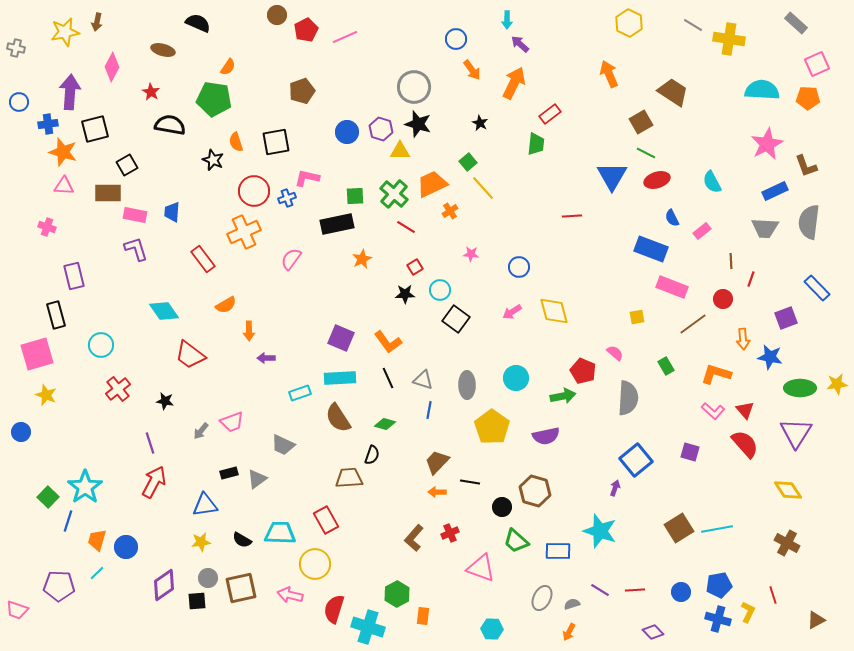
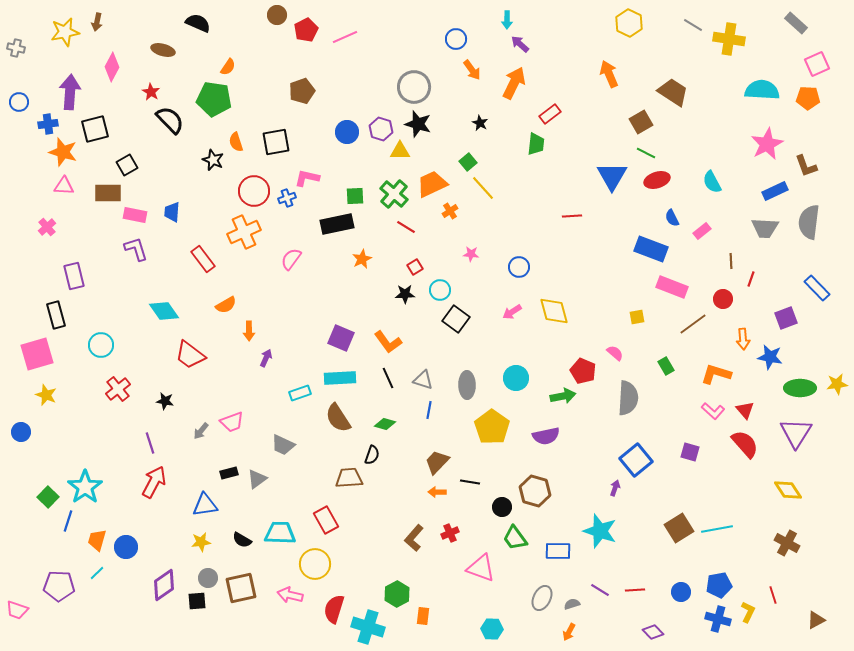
black semicircle at (170, 125): moved 5 px up; rotated 36 degrees clockwise
pink cross at (47, 227): rotated 30 degrees clockwise
purple arrow at (266, 358): rotated 114 degrees clockwise
green trapezoid at (516, 541): moved 1 px left, 3 px up; rotated 12 degrees clockwise
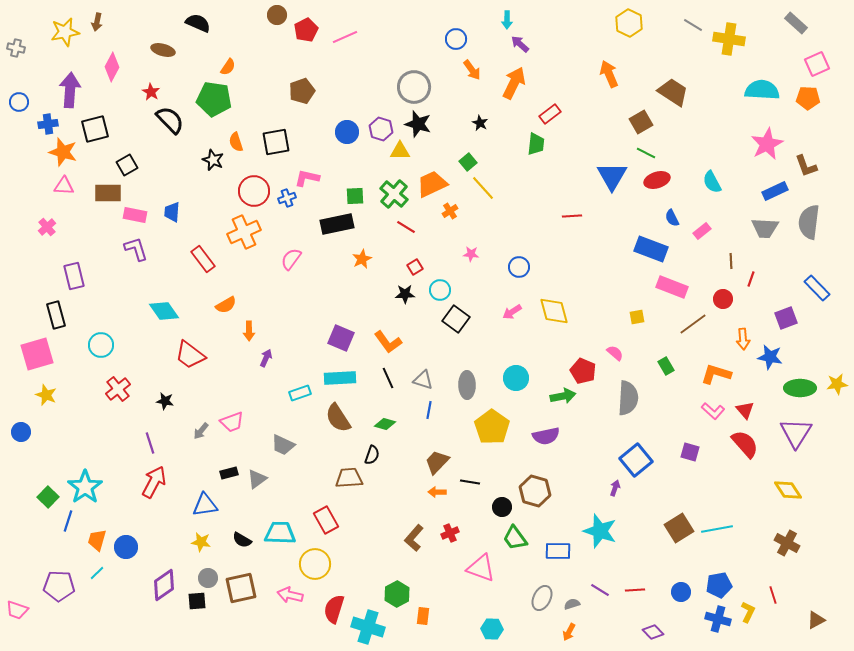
purple arrow at (70, 92): moved 2 px up
yellow star at (201, 542): rotated 18 degrees clockwise
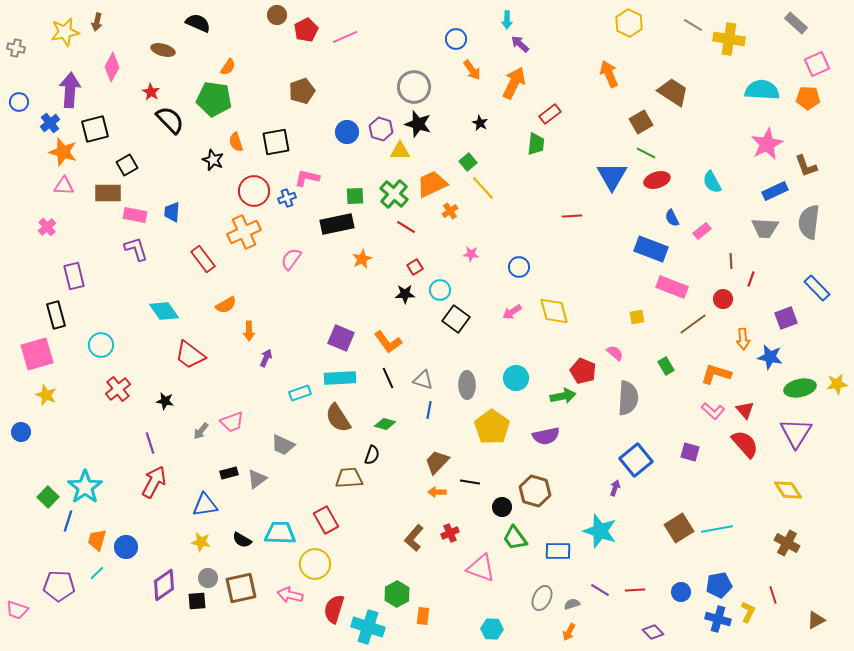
blue cross at (48, 124): moved 2 px right, 1 px up; rotated 30 degrees counterclockwise
green ellipse at (800, 388): rotated 12 degrees counterclockwise
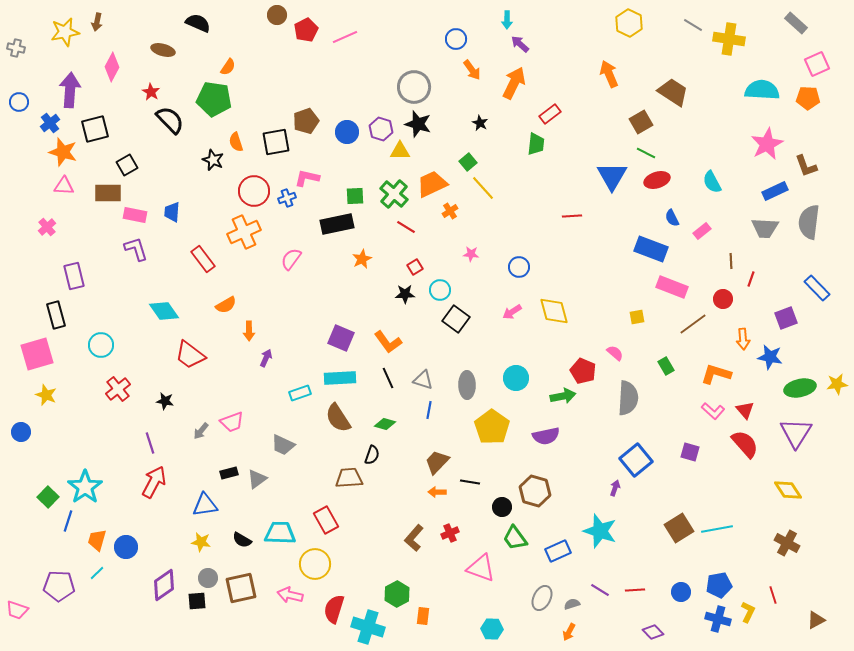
brown pentagon at (302, 91): moved 4 px right, 30 px down
blue rectangle at (558, 551): rotated 25 degrees counterclockwise
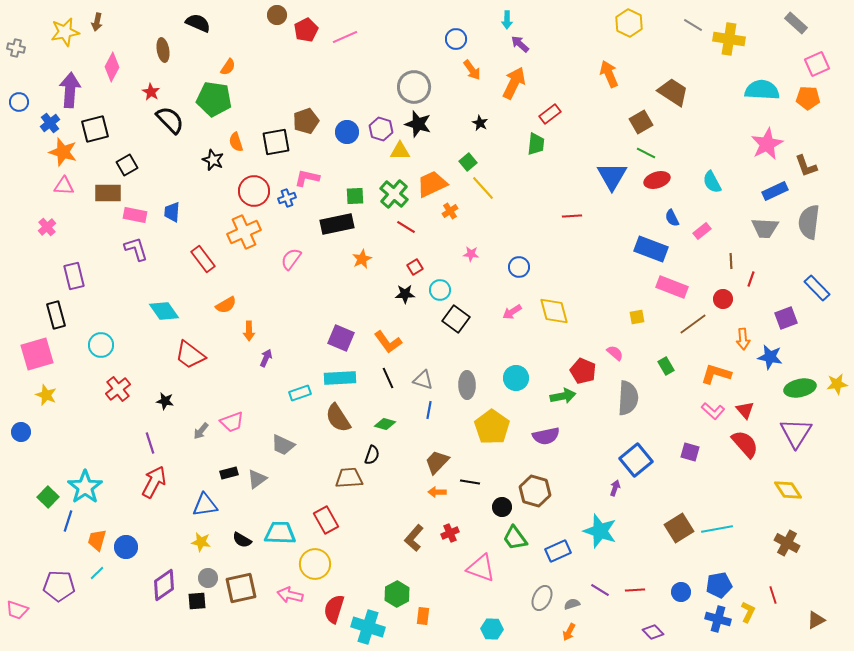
brown ellipse at (163, 50): rotated 65 degrees clockwise
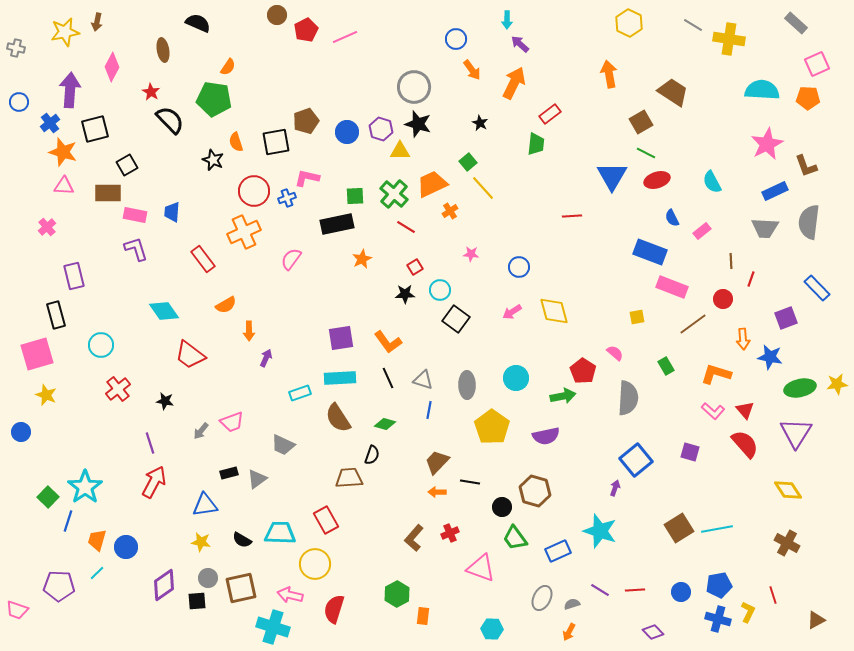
orange arrow at (609, 74): rotated 12 degrees clockwise
blue rectangle at (651, 249): moved 1 px left, 3 px down
purple square at (341, 338): rotated 32 degrees counterclockwise
red pentagon at (583, 371): rotated 10 degrees clockwise
cyan cross at (368, 627): moved 95 px left
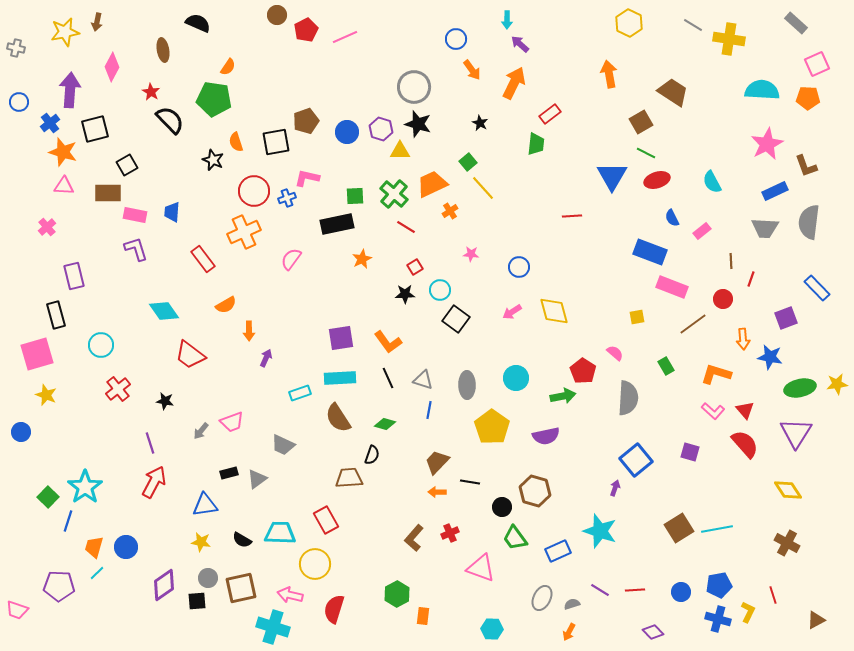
orange trapezoid at (97, 540): moved 3 px left, 7 px down
